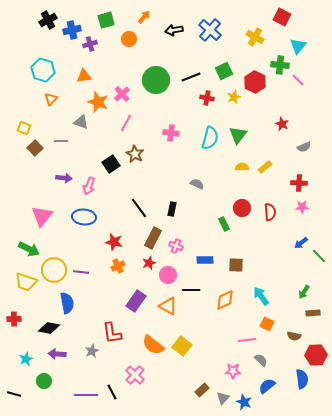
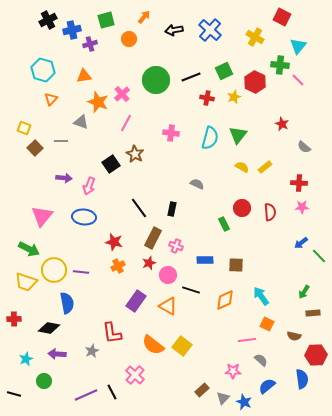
gray semicircle at (304, 147): rotated 64 degrees clockwise
yellow semicircle at (242, 167): rotated 32 degrees clockwise
black line at (191, 290): rotated 18 degrees clockwise
purple line at (86, 395): rotated 25 degrees counterclockwise
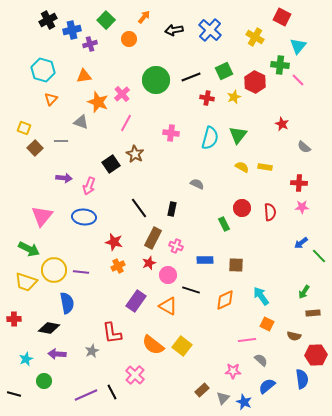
green square at (106, 20): rotated 30 degrees counterclockwise
yellow rectangle at (265, 167): rotated 48 degrees clockwise
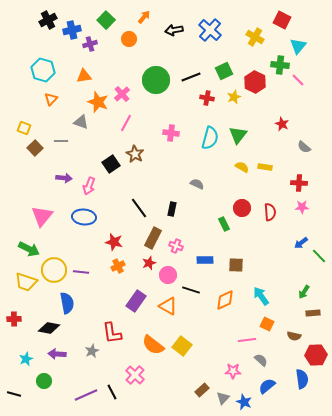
red square at (282, 17): moved 3 px down
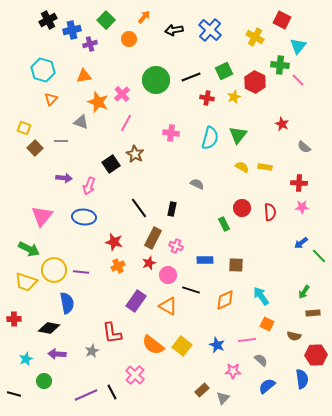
blue star at (244, 402): moved 27 px left, 57 px up
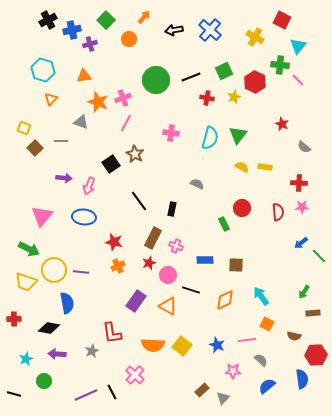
pink cross at (122, 94): moved 1 px right, 4 px down; rotated 21 degrees clockwise
black line at (139, 208): moved 7 px up
red semicircle at (270, 212): moved 8 px right
orange semicircle at (153, 345): rotated 35 degrees counterclockwise
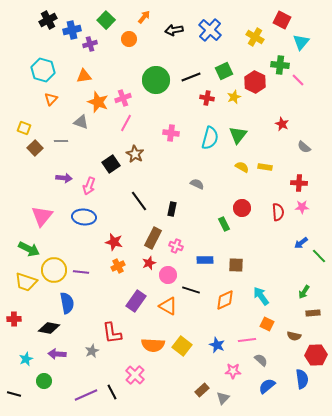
cyan triangle at (298, 46): moved 3 px right, 4 px up
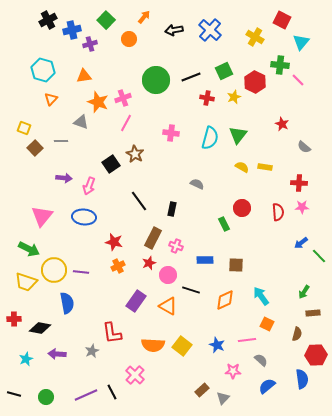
black diamond at (49, 328): moved 9 px left
brown semicircle at (294, 336): moved 3 px right, 2 px up; rotated 88 degrees counterclockwise
green circle at (44, 381): moved 2 px right, 16 px down
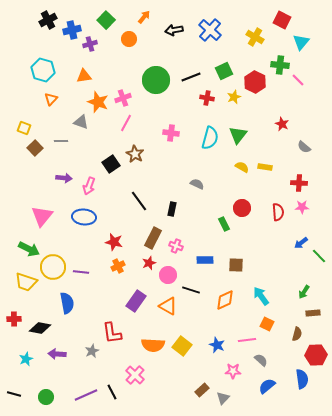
yellow circle at (54, 270): moved 1 px left, 3 px up
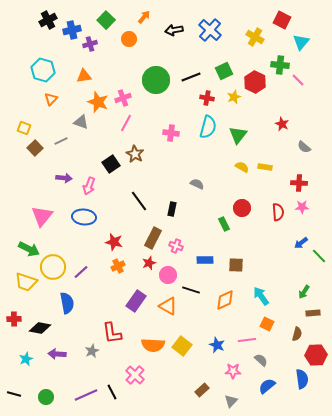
cyan semicircle at (210, 138): moved 2 px left, 11 px up
gray line at (61, 141): rotated 24 degrees counterclockwise
purple line at (81, 272): rotated 49 degrees counterclockwise
gray triangle at (223, 398): moved 8 px right, 3 px down
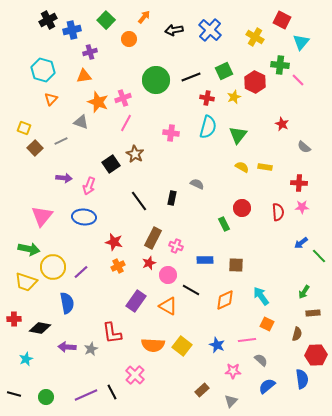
purple cross at (90, 44): moved 8 px down
black rectangle at (172, 209): moved 11 px up
green arrow at (29, 249): rotated 15 degrees counterclockwise
black line at (191, 290): rotated 12 degrees clockwise
gray star at (92, 351): moved 1 px left, 2 px up
purple arrow at (57, 354): moved 10 px right, 7 px up
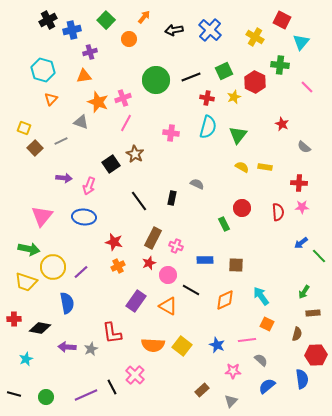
pink line at (298, 80): moved 9 px right, 7 px down
black line at (112, 392): moved 5 px up
